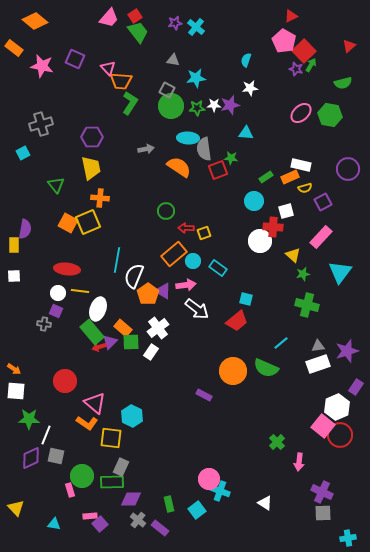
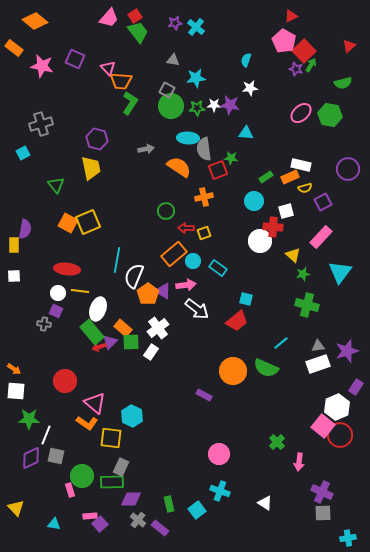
purple star at (230, 105): rotated 24 degrees clockwise
purple hexagon at (92, 137): moved 5 px right, 2 px down; rotated 15 degrees clockwise
orange cross at (100, 198): moved 104 px right, 1 px up; rotated 18 degrees counterclockwise
pink circle at (209, 479): moved 10 px right, 25 px up
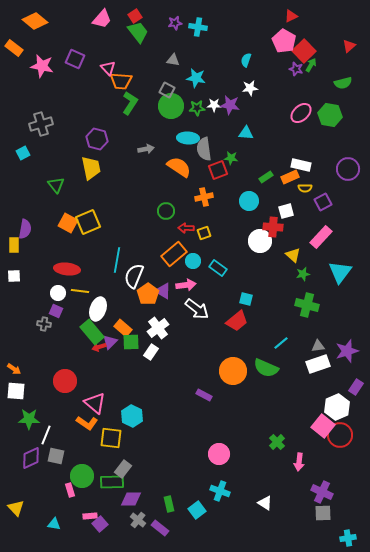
pink trapezoid at (109, 18): moved 7 px left, 1 px down
cyan cross at (196, 27): moved 2 px right; rotated 30 degrees counterclockwise
cyan star at (196, 78): rotated 18 degrees clockwise
yellow semicircle at (305, 188): rotated 16 degrees clockwise
cyan circle at (254, 201): moved 5 px left
gray rectangle at (121, 467): moved 2 px right, 2 px down; rotated 12 degrees clockwise
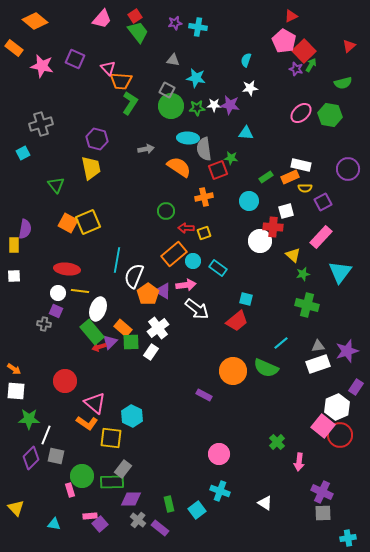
purple diamond at (31, 458): rotated 20 degrees counterclockwise
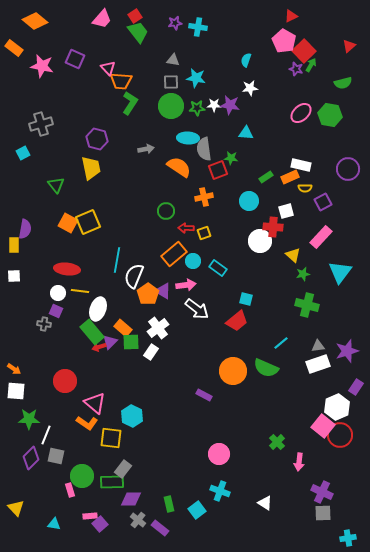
gray square at (167, 90): moved 4 px right, 8 px up; rotated 28 degrees counterclockwise
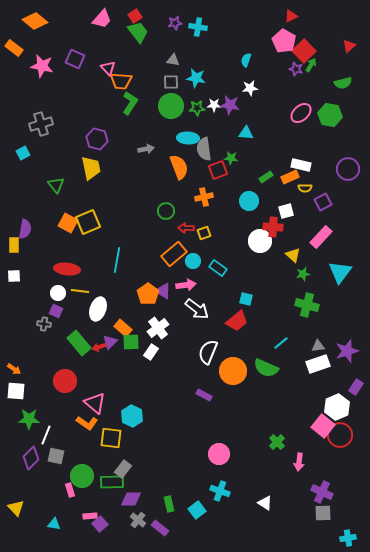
orange semicircle at (179, 167): rotated 35 degrees clockwise
white semicircle at (134, 276): moved 74 px right, 76 px down
green rectangle at (92, 332): moved 13 px left, 11 px down
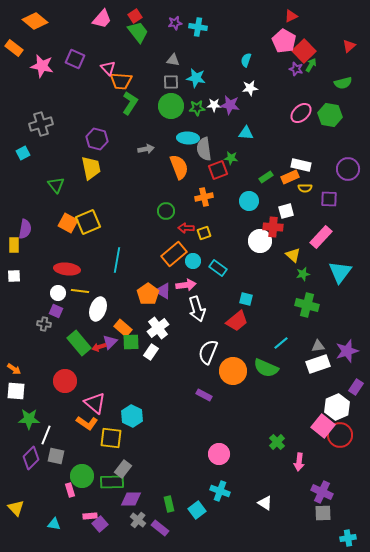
purple square at (323, 202): moved 6 px right, 3 px up; rotated 30 degrees clockwise
white arrow at (197, 309): rotated 35 degrees clockwise
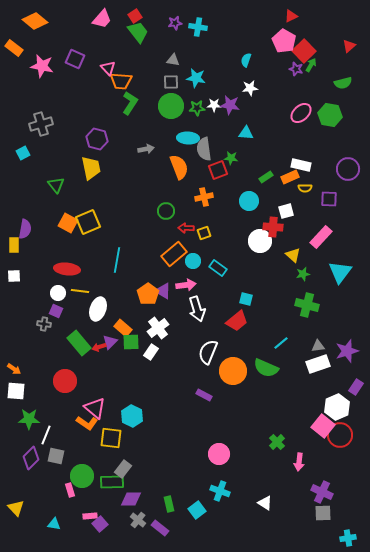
pink triangle at (95, 403): moved 5 px down
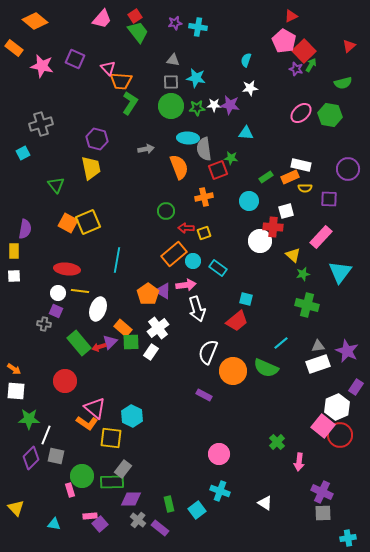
yellow rectangle at (14, 245): moved 6 px down
purple star at (347, 351): rotated 30 degrees counterclockwise
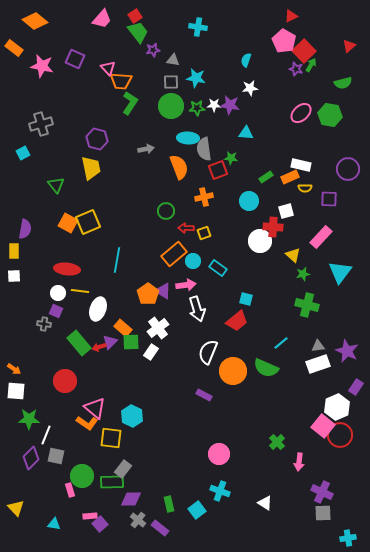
purple star at (175, 23): moved 22 px left, 27 px down
